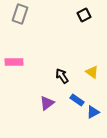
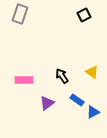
pink rectangle: moved 10 px right, 18 px down
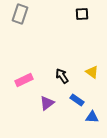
black square: moved 2 px left, 1 px up; rotated 24 degrees clockwise
pink rectangle: rotated 24 degrees counterclockwise
blue triangle: moved 1 px left, 5 px down; rotated 32 degrees clockwise
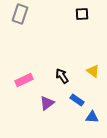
yellow triangle: moved 1 px right, 1 px up
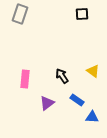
pink rectangle: moved 1 px right, 1 px up; rotated 60 degrees counterclockwise
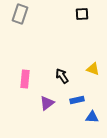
yellow triangle: moved 2 px up; rotated 16 degrees counterclockwise
blue rectangle: rotated 48 degrees counterclockwise
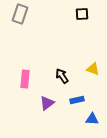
blue triangle: moved 2 px down
